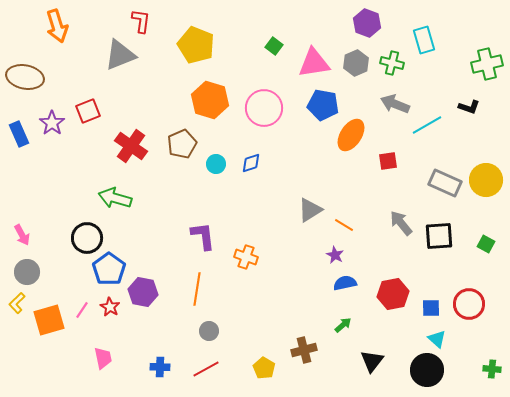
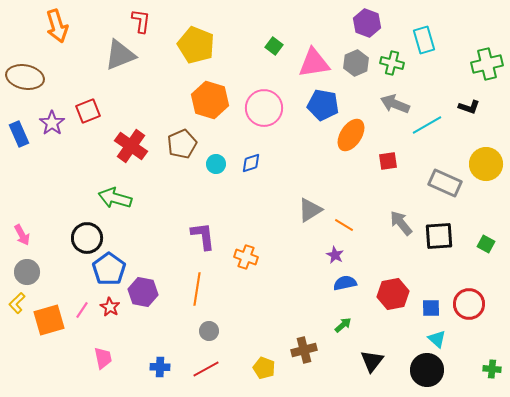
yellow circle at (486, 180): moved 16 px up
yellow pentagon at (264, 368): rotated 10 degrees counterclockwise
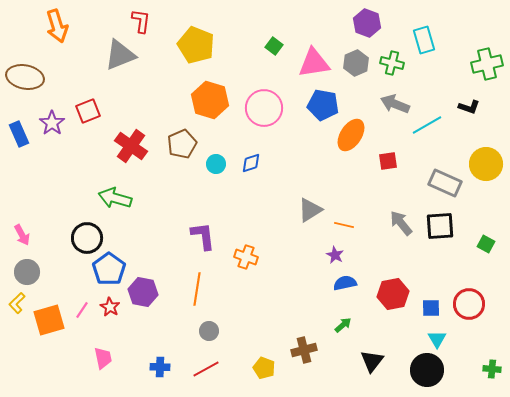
orange line at (344, 225): rotated 18 degrees counterclockwise
black square at (439, 236): moved 1 px right, 10 px up
cyan triangle at (437, 339): rotated 18 degrees clockwise
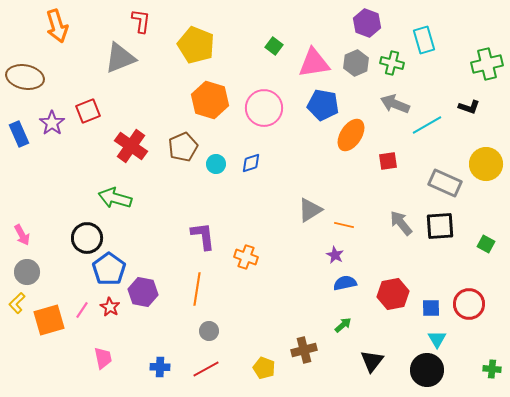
gray triangle at (120, 55): moved 3 px down
brown pentagon at (182, 144): moved 1 px right, 3 px down
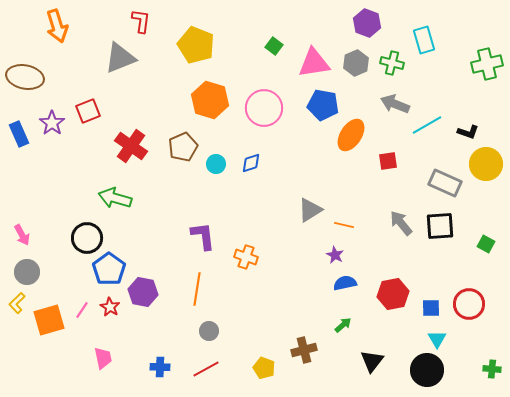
black L-shape at (469, 107): moved 1 px left, 25 px down
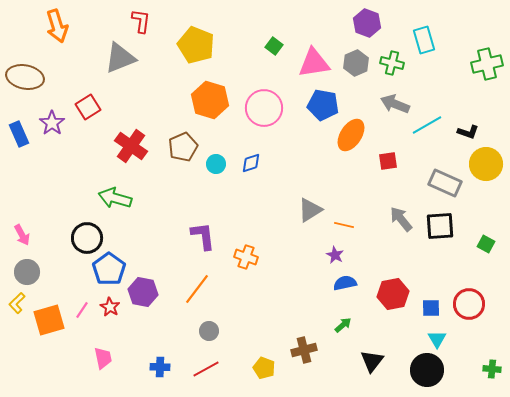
red square at (88, 111): moved 4 px up; rotated 10 degrees counterclockwise
gray arrow at (401, 223): moved 4 px up
orange line at (197, 289): rotated 28 degrees clockwise
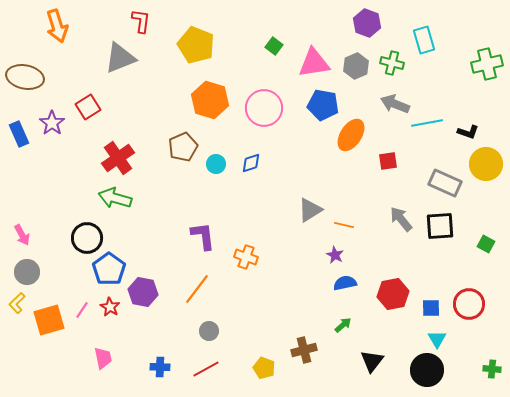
gray hexagon at (356, 63): moved 3 px down
cyan line at (427, 125): moved 2 px up; rotated 20 degrees clockwise
red cross at (131, 146): moved 13 px left, 12 px down; rotated 20 degrees clockwise
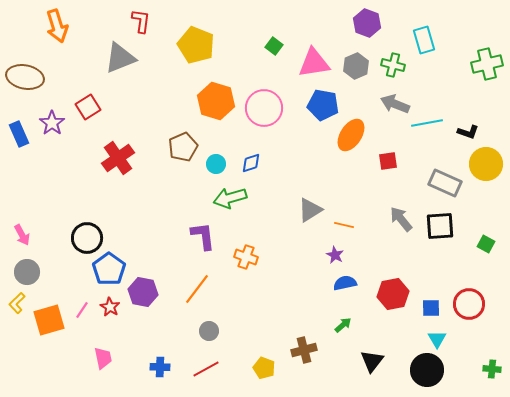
green cross at (392, 63): moved 1 px right, 2 px down
orange hexagon at (210, 100): moved 6 px right, 1 px down
green arrow at (115, 198): moved 115 px right; rotated 32 degrees counterclockwise
